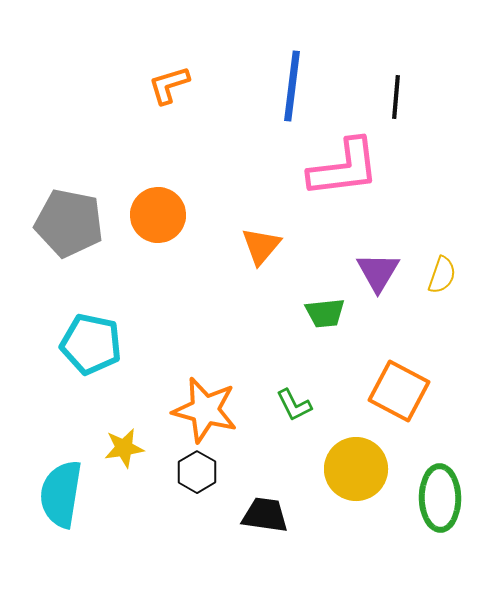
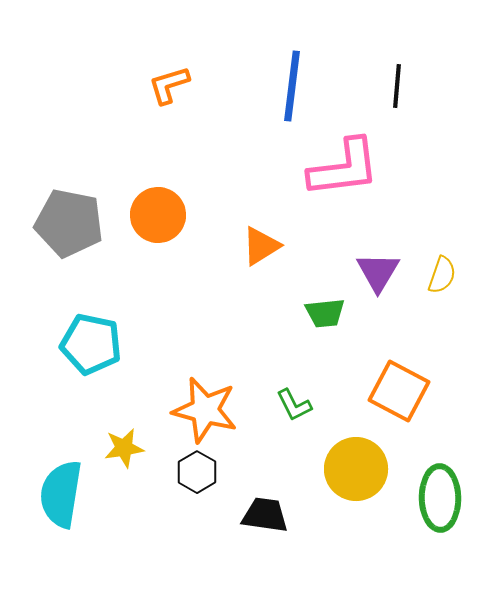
black line: moved 1 px right, 11 px up
orange triangle: rotated 18 degrees clockwise
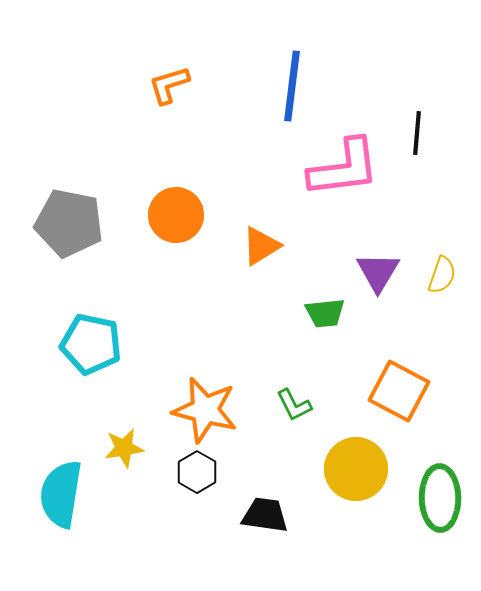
black line: moved 20 px right, 47 px down
orange circle: moved 18 px right
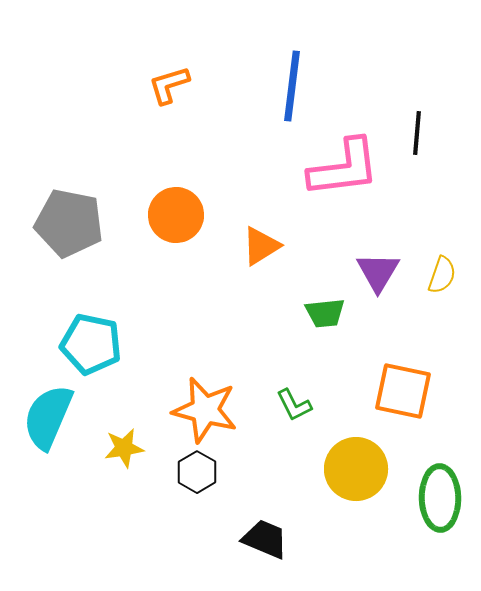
orange square: moved 4 px right; rotated 16 degrees counterclockwise
cyan semicircle: moved 13 px left, 77 px up; rotated 14 degrees clockwise
black trapezoid: moved 24 px down; rotated 15 degrees clockwise
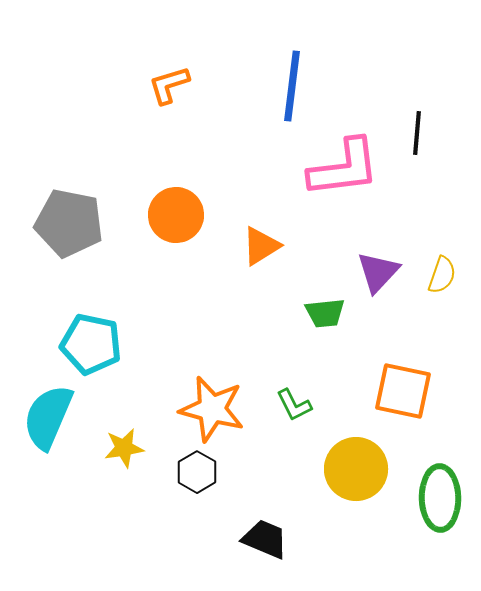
purple triangle: rotated 12 degrees clockwise
orange star: moved 7 px right, 1 px up
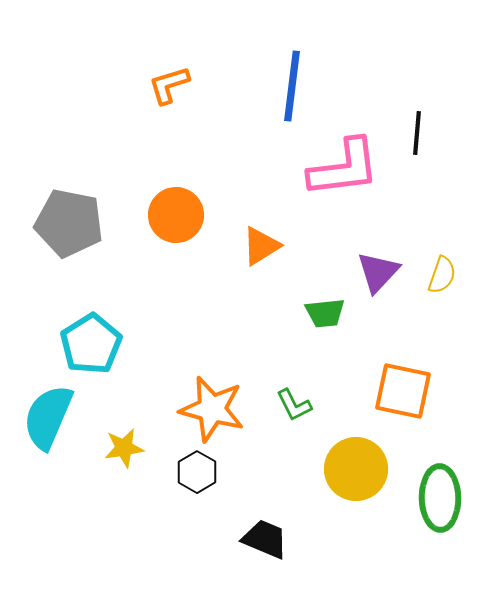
cyan pentagon: rotated 28 degrees clockwise
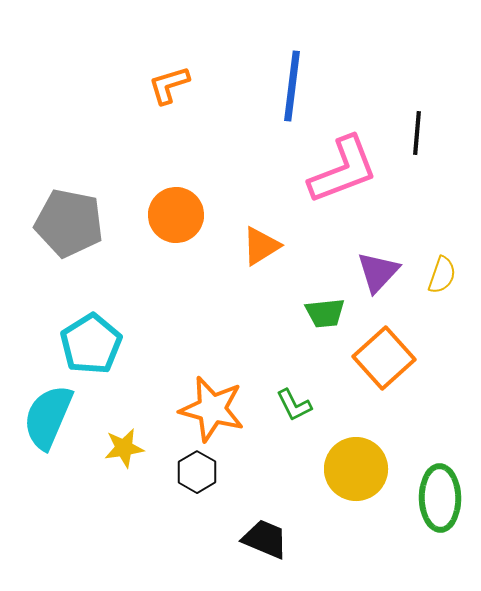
pink L-shape: moved 1 px left, 2 px down; rotated 14 degrees counterclockwise
orange square: moved 19 px left, 33 px up; rotated 36 degrees clockwise
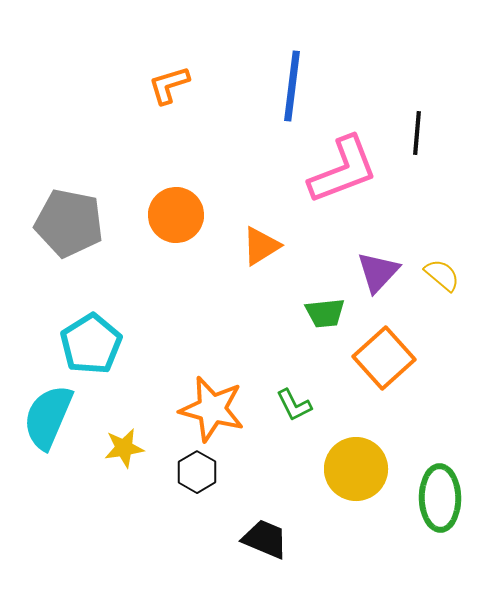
yellow semicircle: rotated 69 degrees counterclockwise
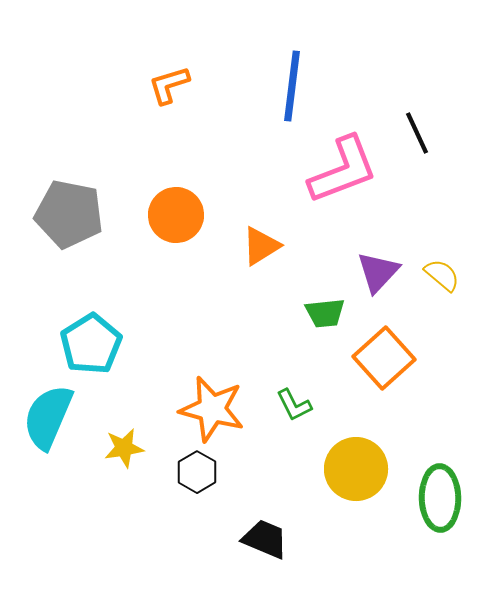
black line: rotated 30 degrees counterclockwise
gray pentagon: moved 9 px up
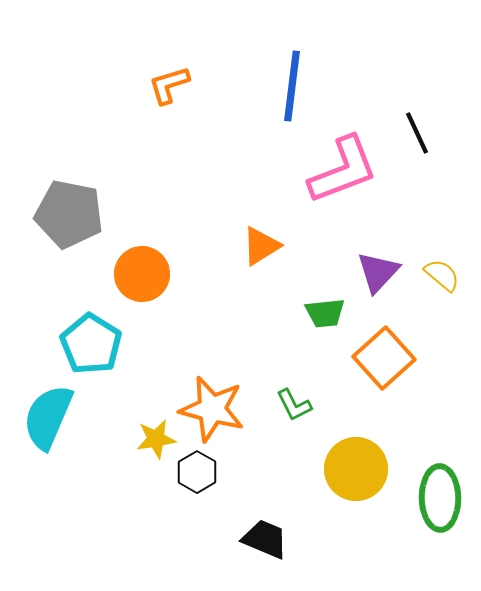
orange circle: moved 34 px left, 59 px down
cyan pentagon: rotated 8 degrees counterclockwise
yellow star: moved 32 px right, 9 px up
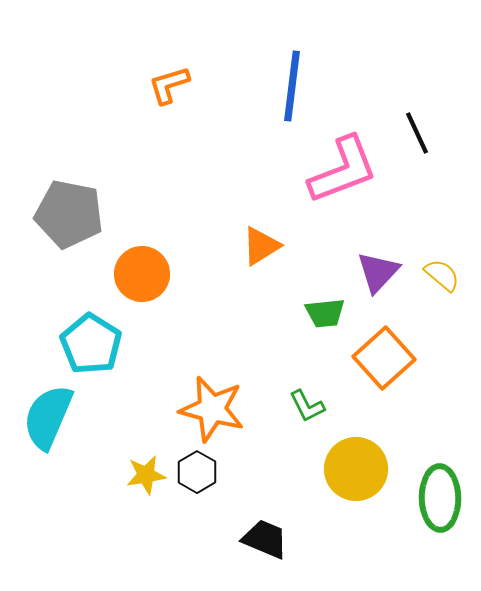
green L-shape: moved 13 px right, 1 px down
yellow star: moved 10 px left, 36 px down
